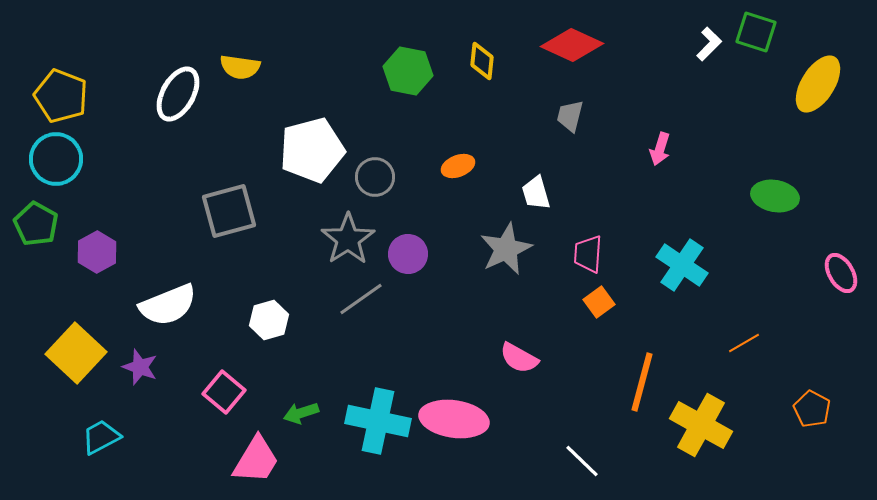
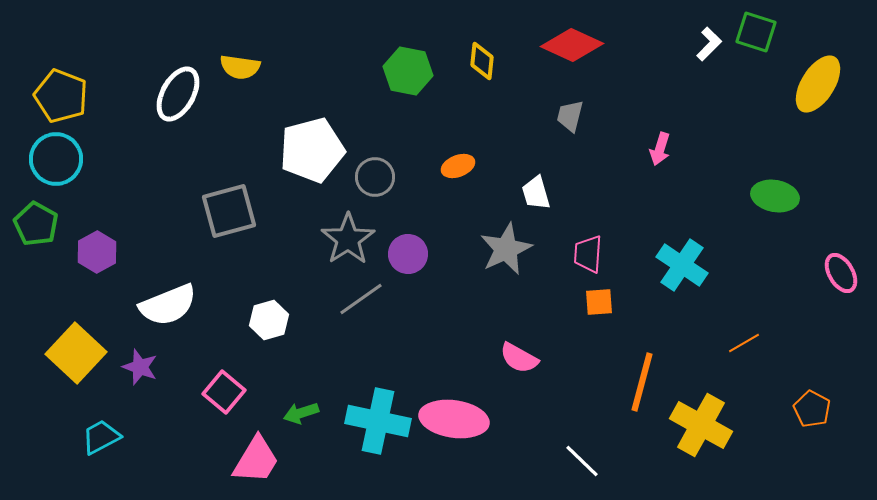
orange square at (599, 302): rotated 32 degrees clockwise
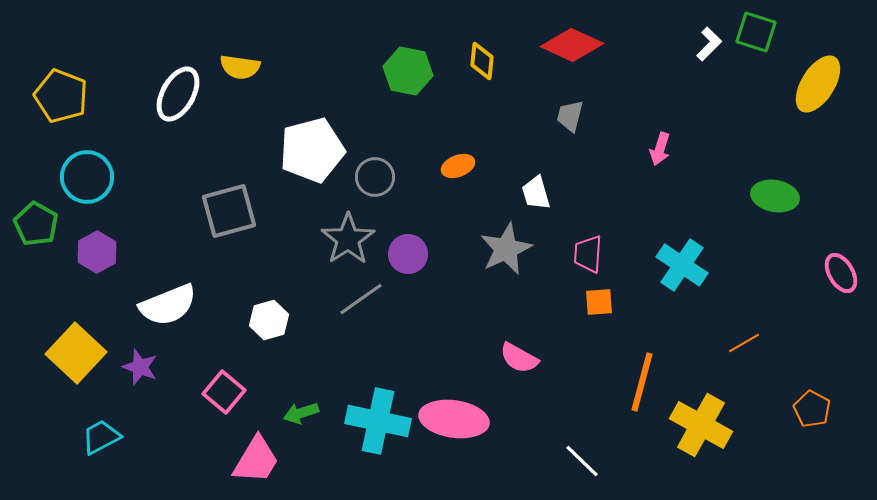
cyan circle at (56, 159): moved 31 px right, 18 px down
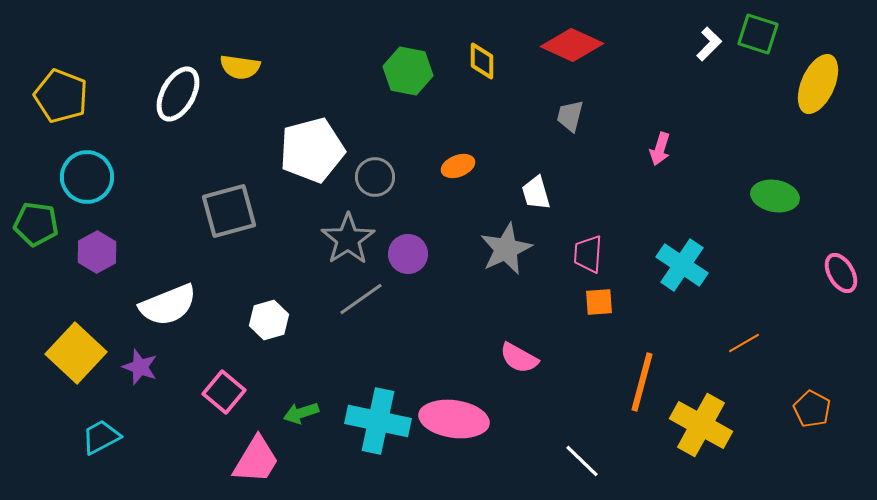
green square at (756, 32): moved 2 px right, 2 px down
yellow diamond at (482, 61): rotated 6 degrees counterclockwise
yellow ellipse at (818, 84): rotated 8 degrees counterclockwise
green pentagon at (36, 224): rotated 21 degrees counterclockwise
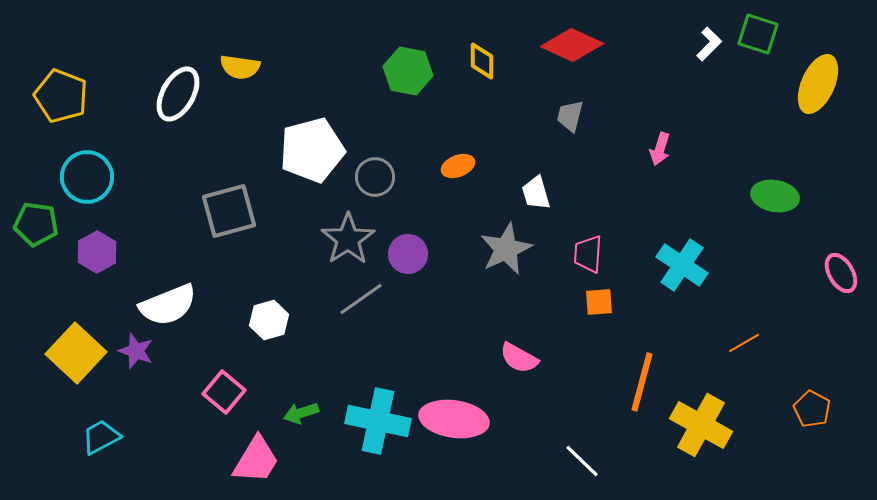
purple star at (140, 367): moved 4 px left, 16 px up
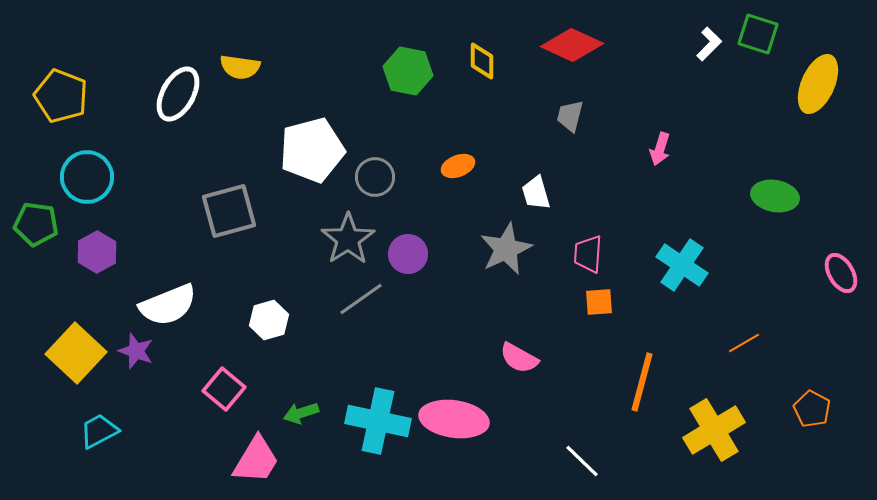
pink square at (224, 392): moved 3 px up
yellow cross at (701, 425): moved 13 px right, 5 px down; rotated 30 degrees clockwise
cyan trapezoid at (101, 437): moved 2 px left, 6 px up
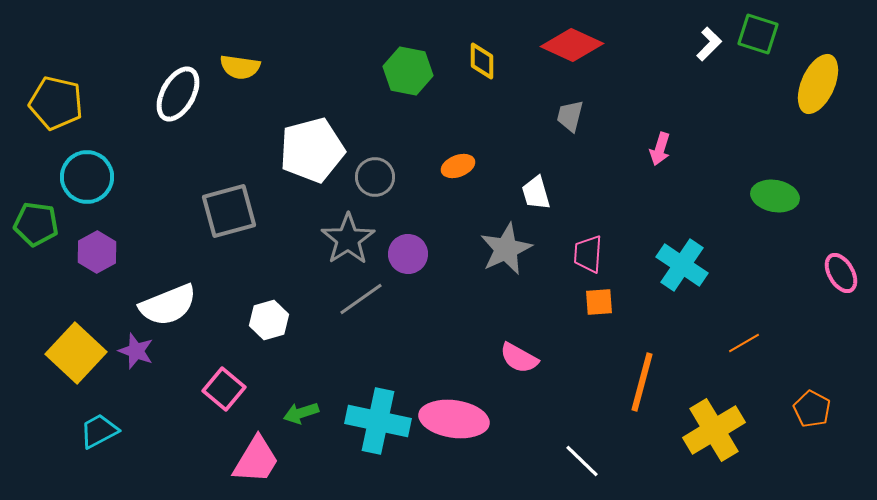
yellow pentagon at (61, 96): moved 5 px left, 7 px down; rotated 8 degrees counterclockwise
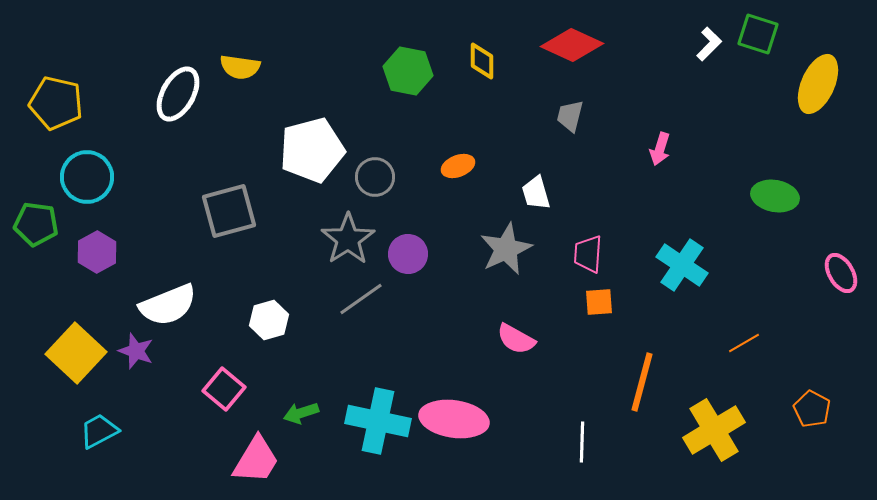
pink semicircle at (519, 358): moved 3 px left, 19 px up
white line at (582, 461): moved 19 px up; rotated 48 degrees clockwise
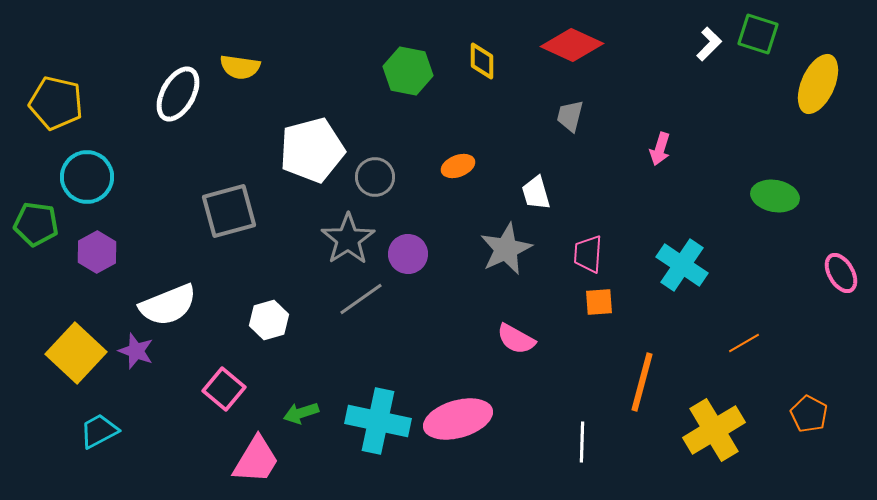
orange pentagon at (812, 409): moved 3 px left, 5 px down
pink ellipse at (454, 419): moved 4 px right; rotated 24 degrees counterclockwise
